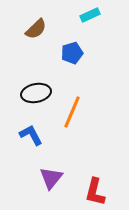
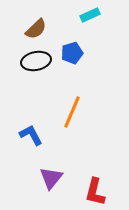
black ellipse: moved 32 px up
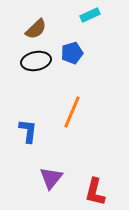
blue L-shape: moved 3 px left, 4 px up; rotated 35 degrees clockwise
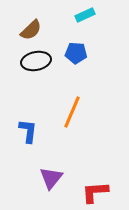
cyan rectangle: moved 5 px left
brown semicircle: moved 5 px left, 1 px down
blue pentagon: moved 4 px right; rotated 20 degrees clockwise
red L-shape: rotated 72 degrees clockwise
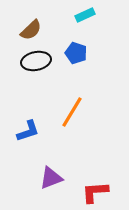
blue pentagon: rotated 15 degrees clockwise
orange line: rotated 8 degrees clockwise
blue L-shape: rotated 65 degrees clockwise
purple triangle: rotated 30 degrees clockwise
